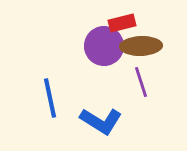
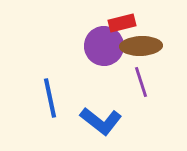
blue L-shape: rotated 6 degrees clockwise
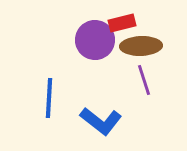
purple circle: moved 9 px left, 6 px up
purple line: moved 3 px right, 2 px up
blue line: moved 1 px left; rotated 15 degrees clockwise
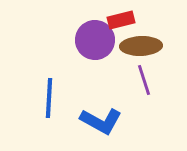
red rectangle: moved 1 px left, 3 px up
blue L-shape: rotated 9 degrees counterclockwise
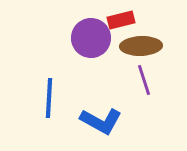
purple circle: moved 4 px left, 2 px up
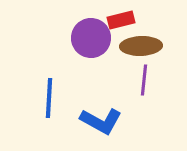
purple line: rotated 24 degrees clockwise
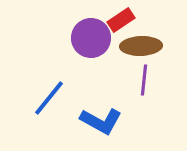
red rectangle: rotated 20 degrees counterclockwise
blue line: rotated 36 degrees clockwise
